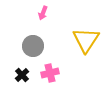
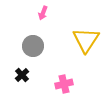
pink cross: moved 14 px right, 11 px down
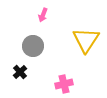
pink arrow: moved 2 px down
black cross: moved 2 px left, 3 px up
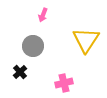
pink cross: moved 1 px up
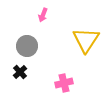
gray circle: moved 6 px left
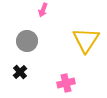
pink arrow: moved 5 px up
gray circle: moved 5 px up
pink cross: moved 2 px right
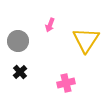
pink arrow: moved 7 px right, 15 px down
gray circle: moved 9 px left
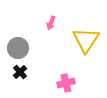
pink arrow: moved 1 px right, 2 px up
gray circle: moved 7 px down
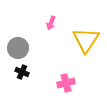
black cross: moved 2 px right; rotated 24 degrees counterclockwise
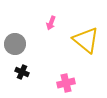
yellow triangle: rotated 24 degrees counterclockwise
gray circle: moved 3 px left, 4 px up
